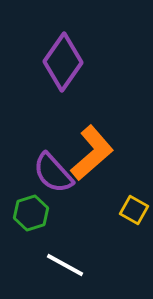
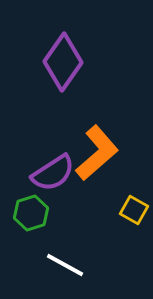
orange L-shape: moved 5 px right
purple semicircle: rotated 81 degrees counterclockwise
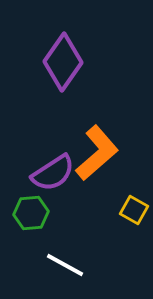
green hexagon: rotated 12 degrees clockwise
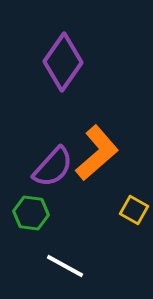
purple semicircle: moved 6 px up; rotated 15 degrees counterclockwise
green hexagon: rotated 12 degrees clockwise
white line: moved 1 px down
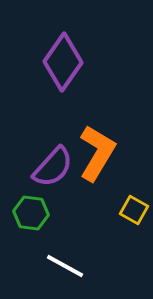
orange L-shape: rotated 18 degrees counterclockwise
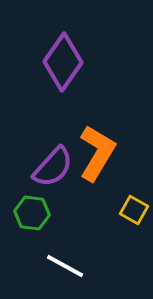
green hexagon: moved 1 px right
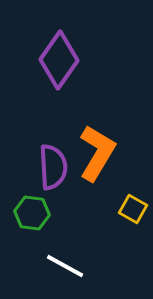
purple diamond: moved 4 px left, 2 px up
purple semicircle: rotated 45 degrees counterclockwise
yellow square: moved 1 px left, 1 px up
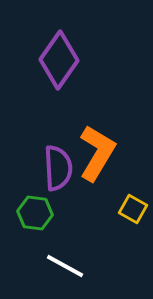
purple semicircle: moved 5 px right, 1 px down
green hexagon: moved 3 px right
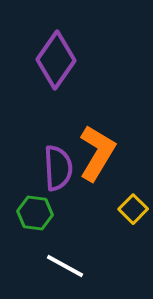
purple diamond: moved 3 px left
yellow square: rotated 16 degrees clockwise
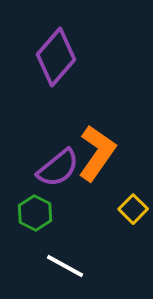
purple diamond: moved 3 px up; rotated 6 degrees clockwise
orange L-shape: rotated 4 degrees clockwise
purple semicircle: rotated 54 degrees clockwise
green hexagon: rotated 20 degrees clockwise
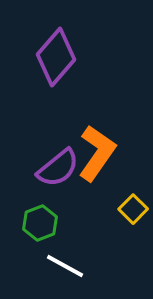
green hexagon: moved 5 px right, 10 px down; rotated 12 degrees clockwise
